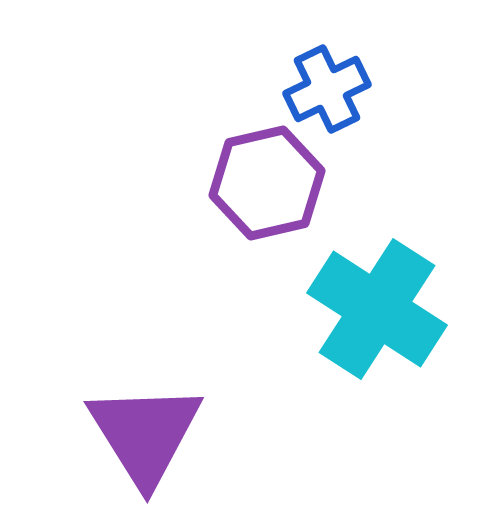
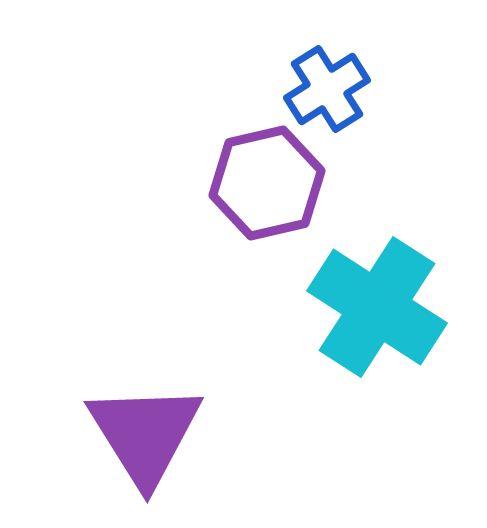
blue cross: rotated 6 degrees counterclockwise
cyan cross: moved 2 px up
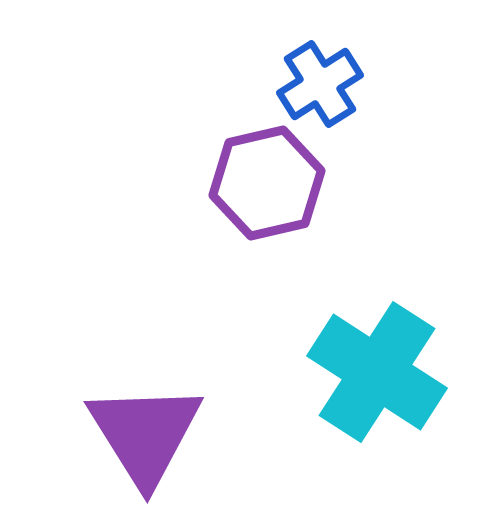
blue cross: moved 7 px left, 5 px up
cyan cross: moved 65 px down
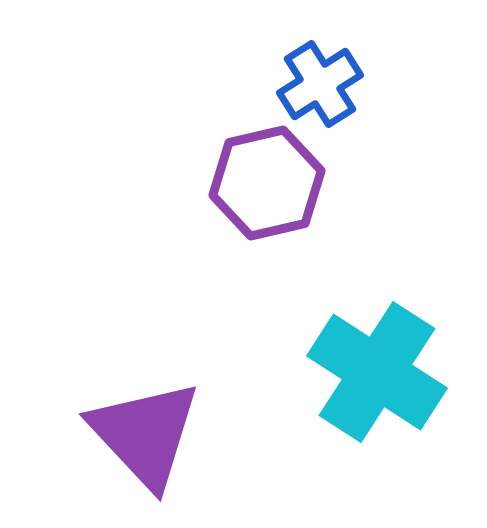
purple triangle: rotated 11 degrees counterclockwise
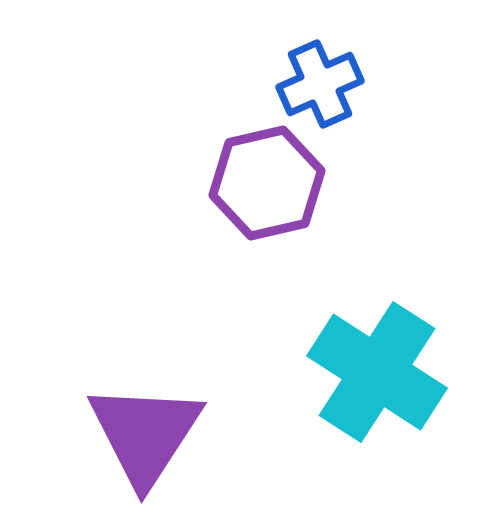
blue cross: rotated 8 degrees clockwise
purple triangle: rotated 16 degrees clockwise
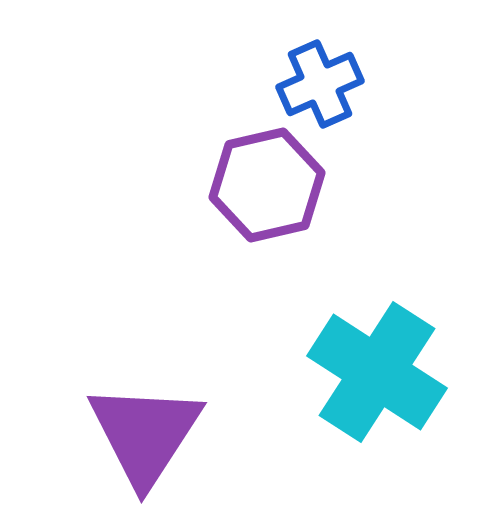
purple hexagon: moved 2 px down
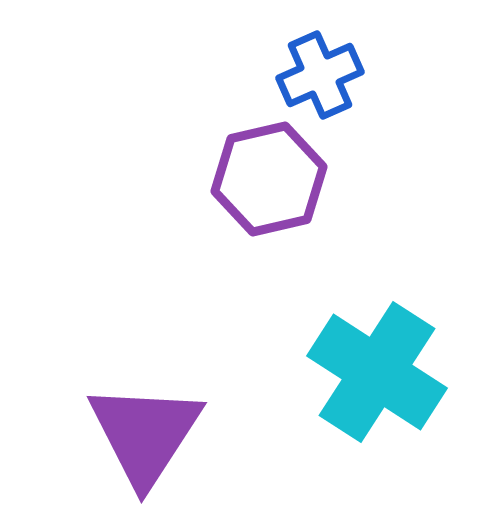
blue cross: moved 9 px up
purple hexagon: moved 2 px right, 6 px up
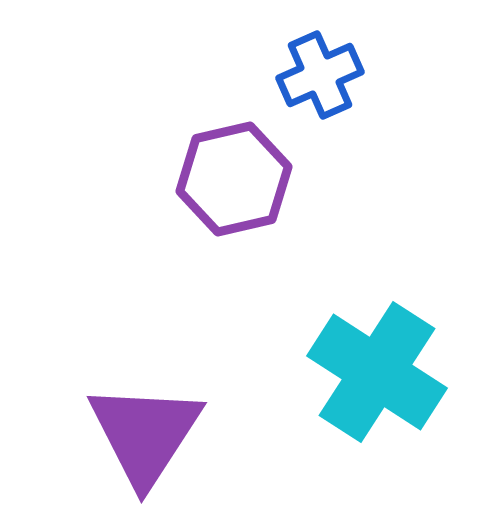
purple hexagon: moved 35 px left
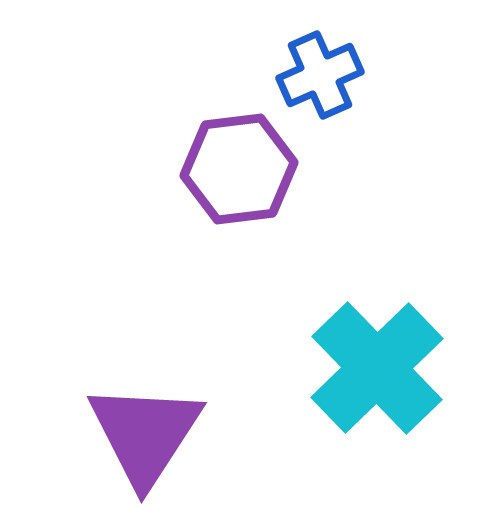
purple hexagon: moved 5 px right, 10 px up; rotated 6 degrees clockwise
cyan cross: moved 4 px up; rotated 13 degrees clockwise
